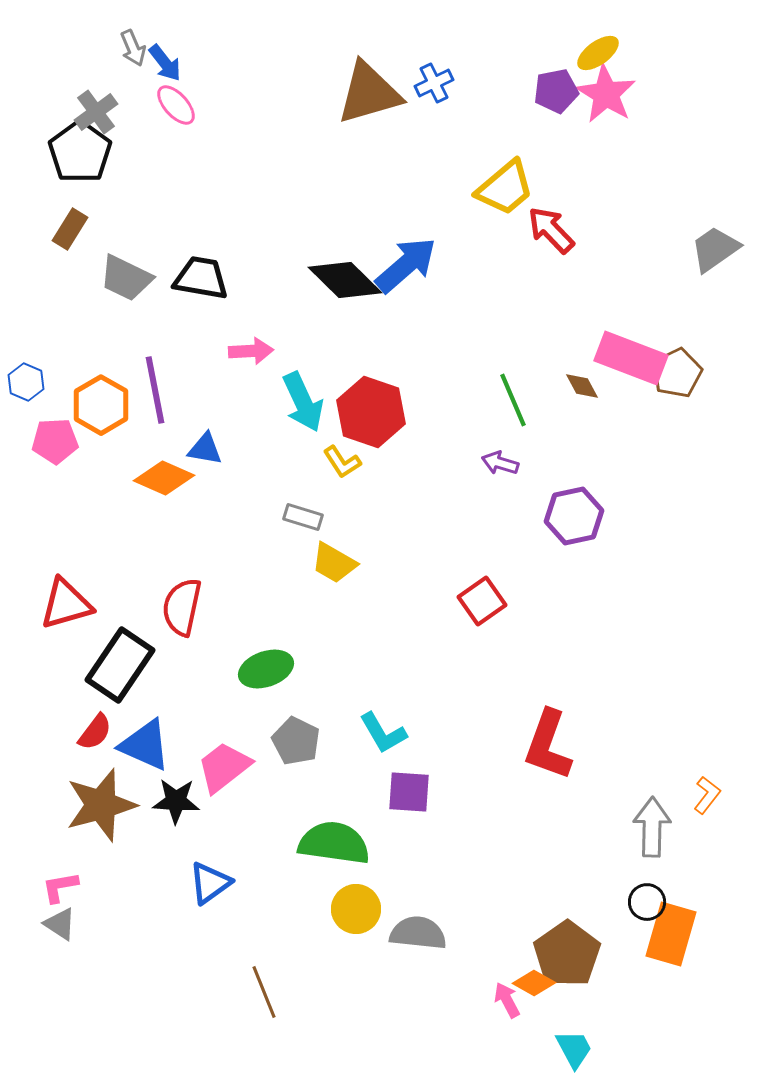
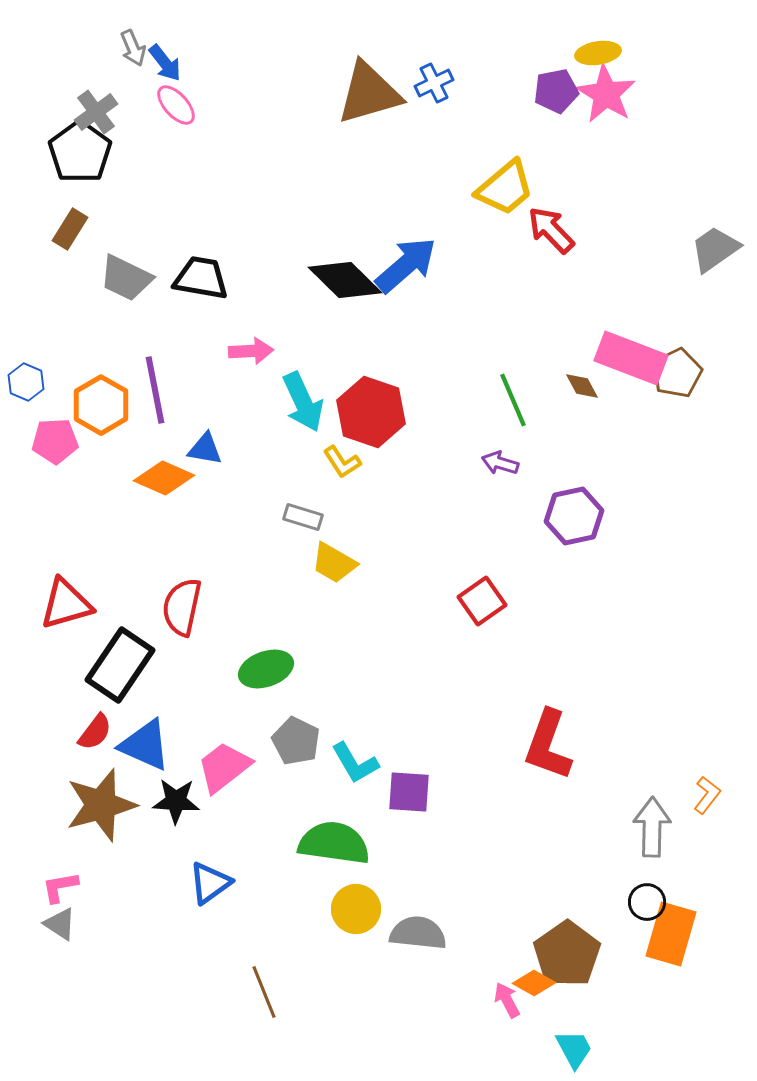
yellow ellipse at (598, 53): rotated 27 degrees clockwise
cyan L-shape at (383, 733): moved 28 px left, 30 px down
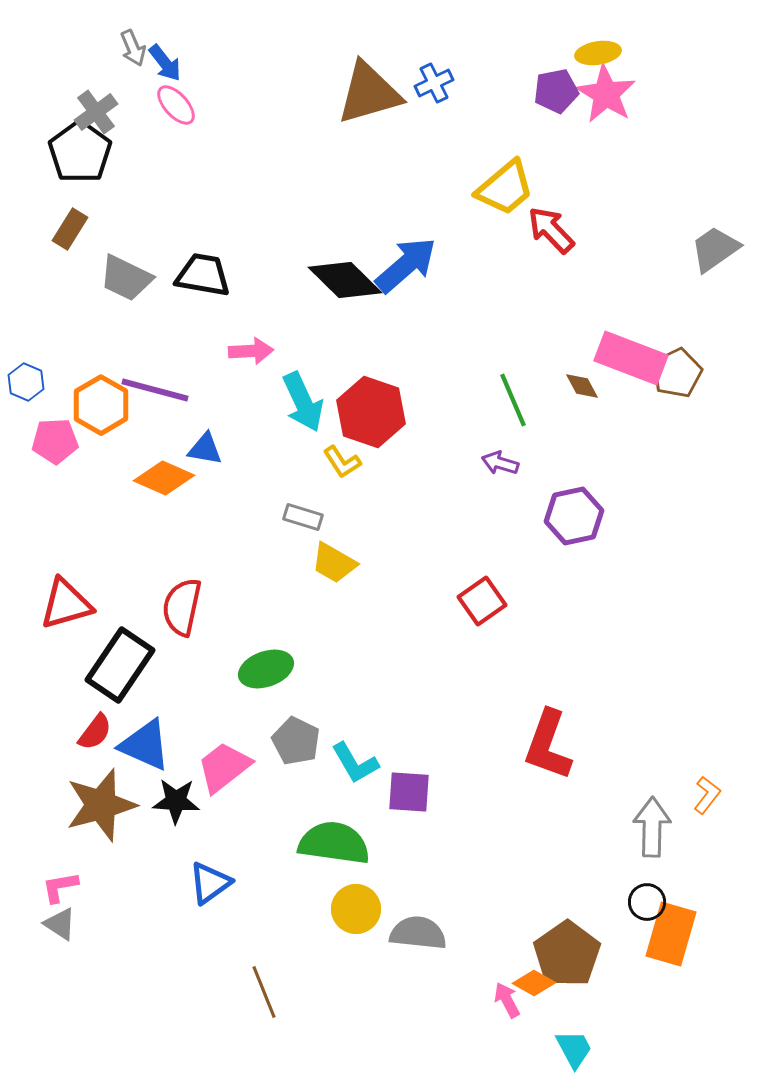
black trapezoid at (201, 278): moved 2 px right, 3 px up
purple line at (155, 390): rotated 64 degrees counterclockwise
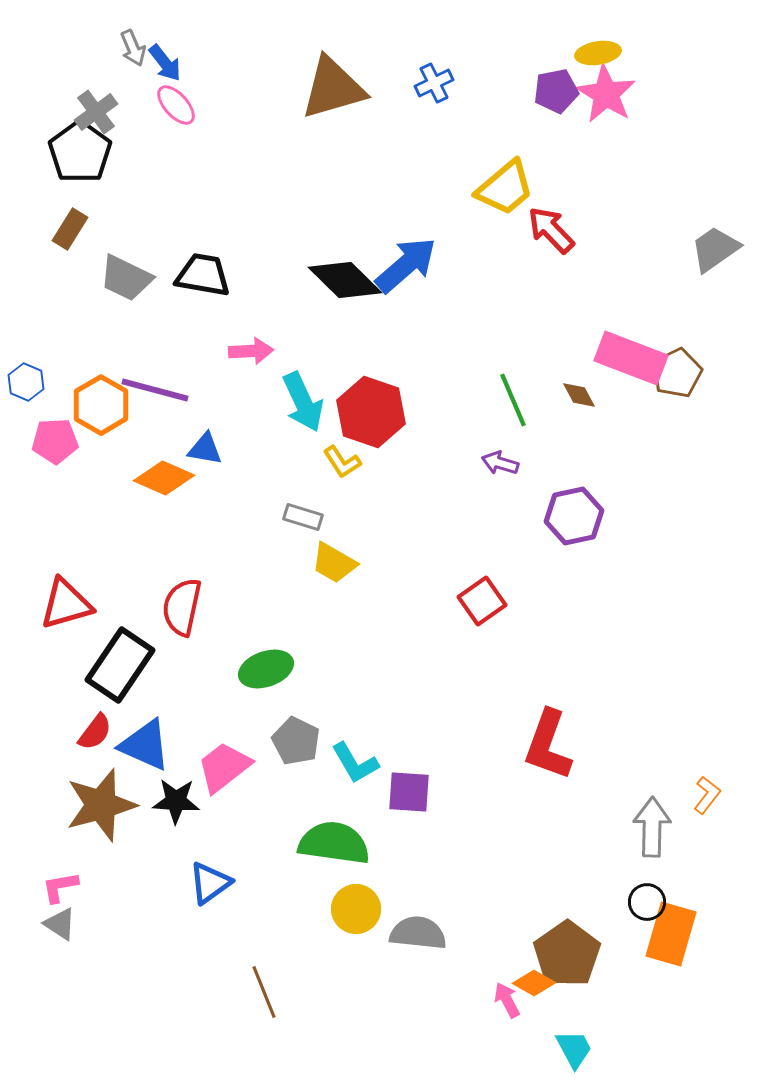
brown triangle at (369, 93): moved 36 px left, 5 px up
brown diamond at (582, 386): moved 3 px left, 9 px down
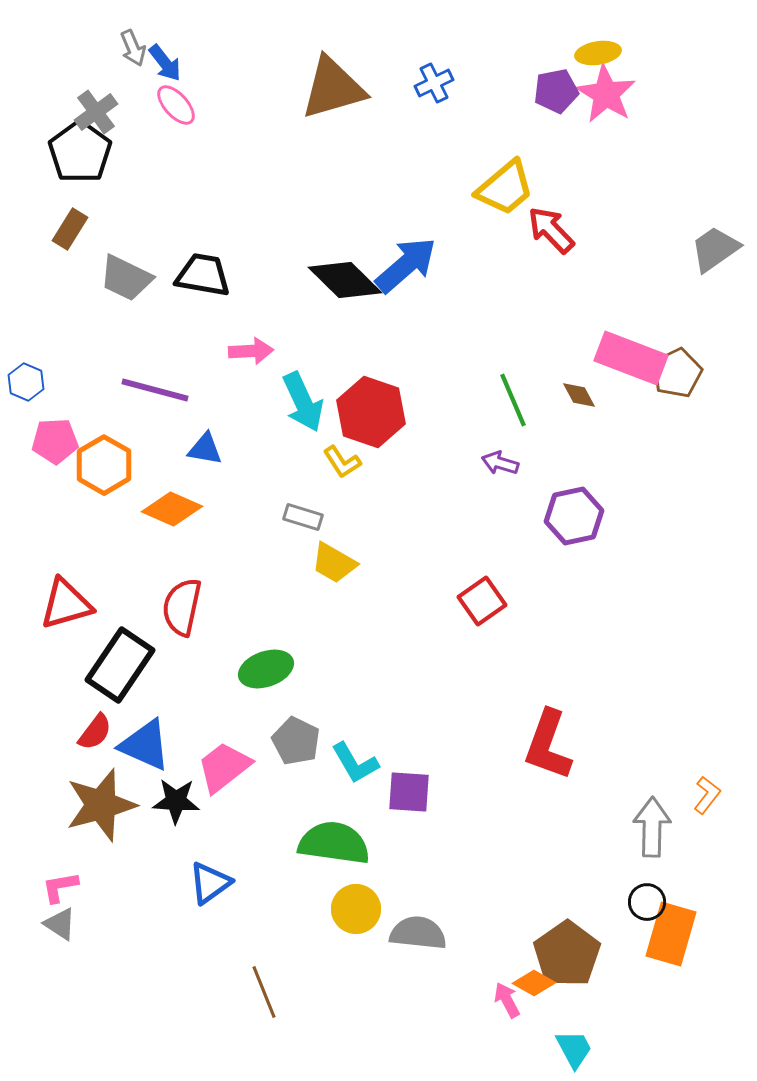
orange hexagon at (101, 405): moved 3 px right, 60 px down
orange diamond at (164, 478): moved 8 px right, 31 px down
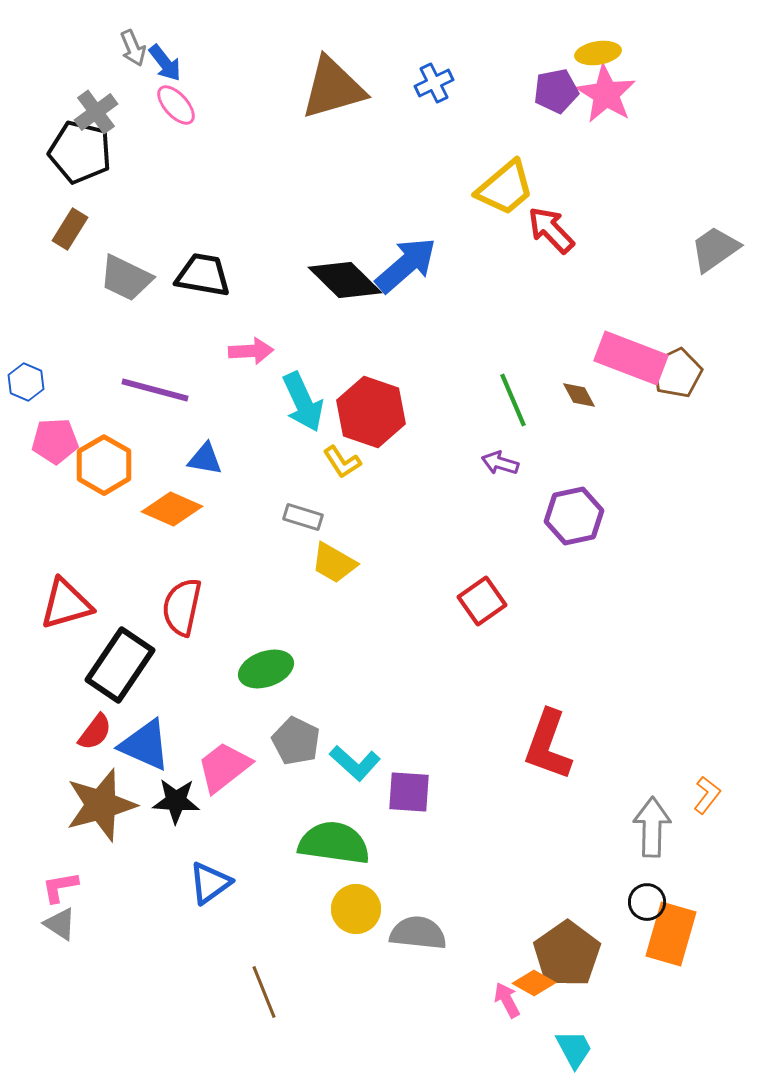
black pentagon at (80, 152): rotated 22 degrees counterclockwise
blue triangle at (205, 449): moved 10 px down
cyan L-shape at (355, 763): rotated 18 degrees counterclockwise
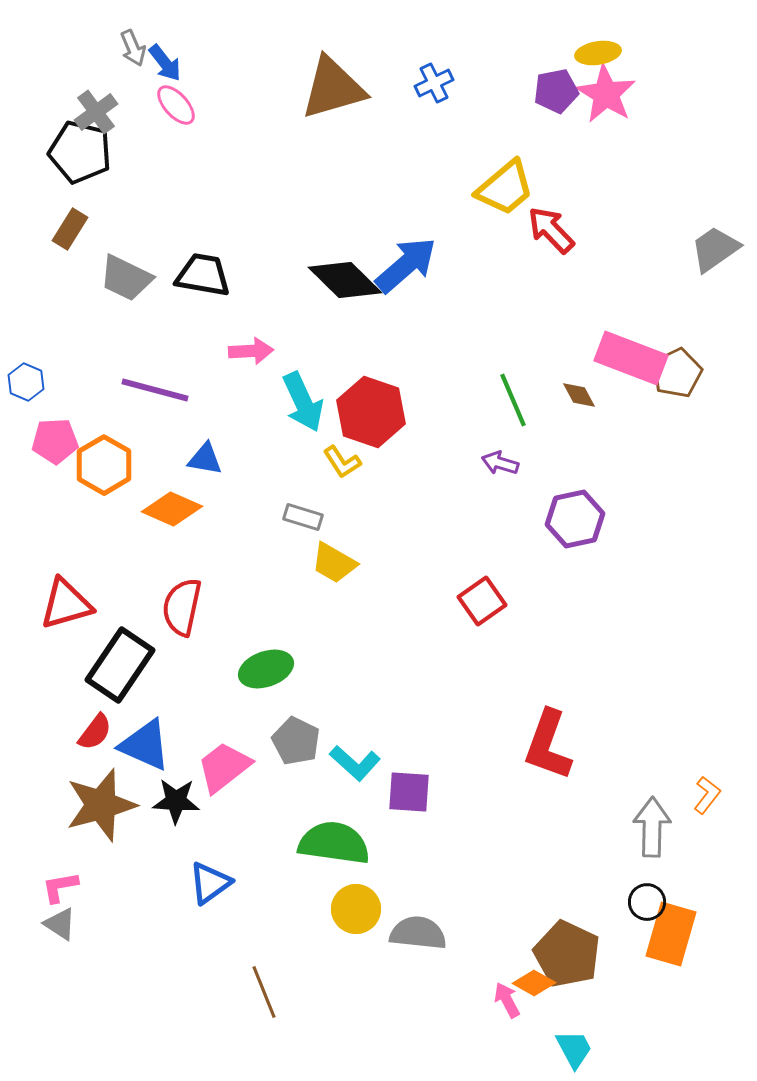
purple hexagon at (574, 516): moved 1 px right, 3 px down
brown pentagon at (567, 954): rotated 12 degrees counterclockwise
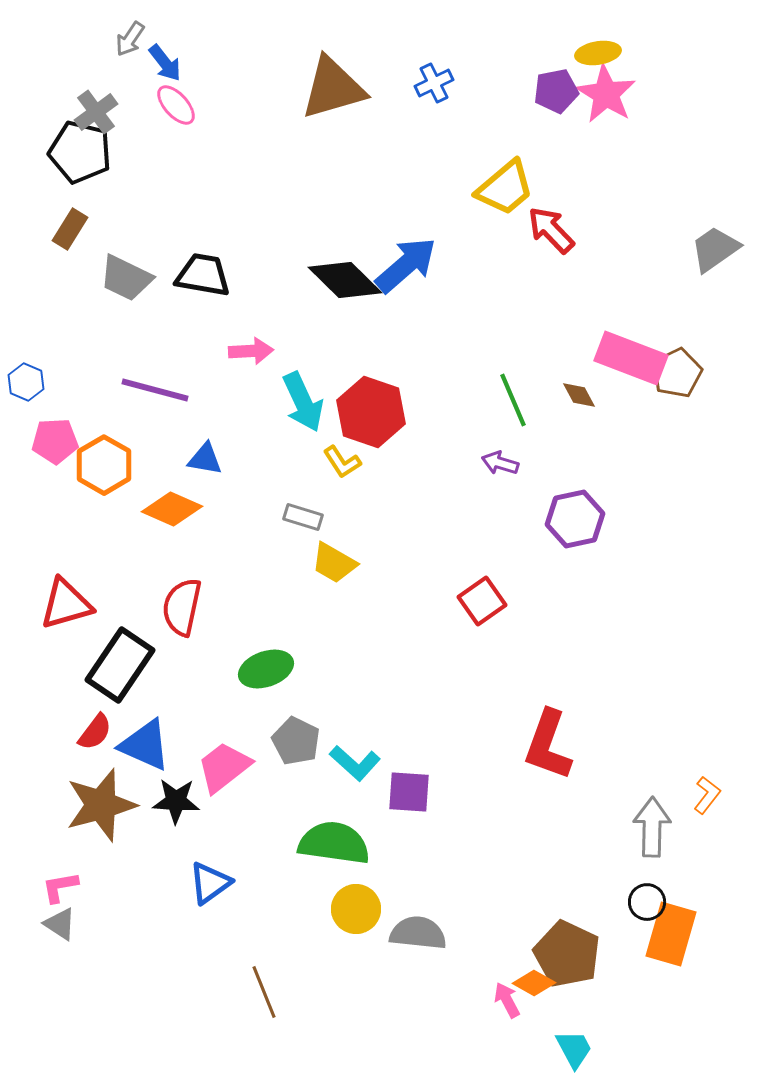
gray arrow at (133, 48): moved 3 px left, 9 px up; rotated 57 degrees clockwise
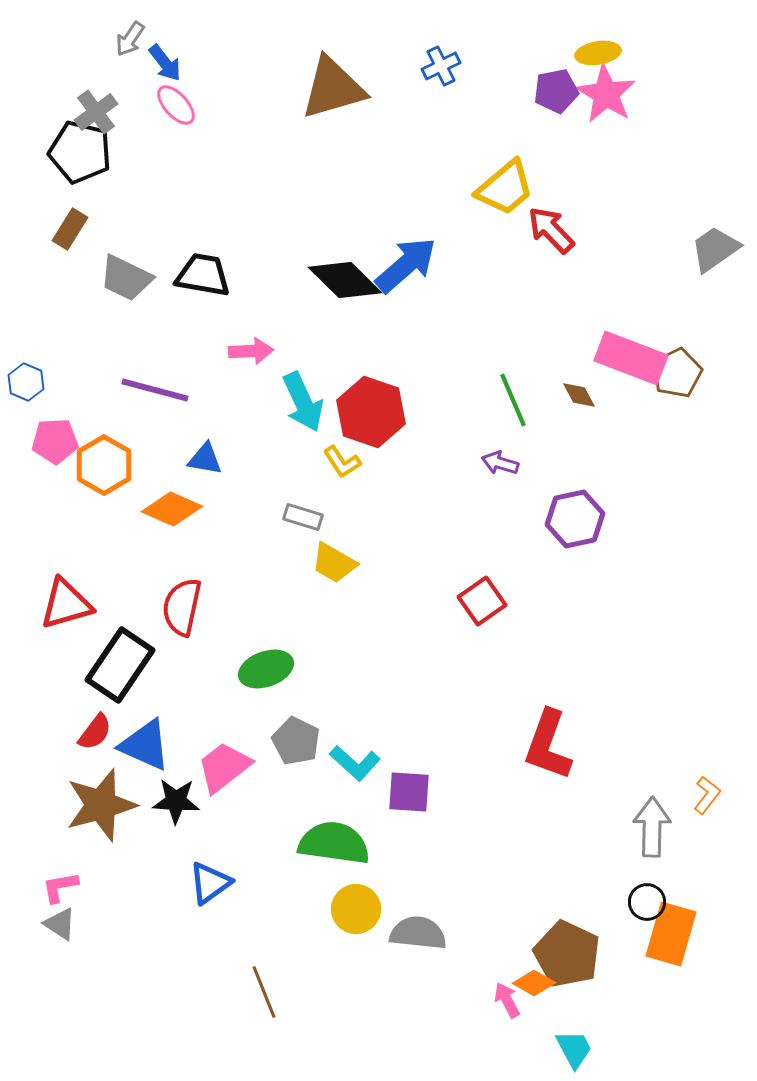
blue cross at (434, 83): moved 7 px right, 17 px up
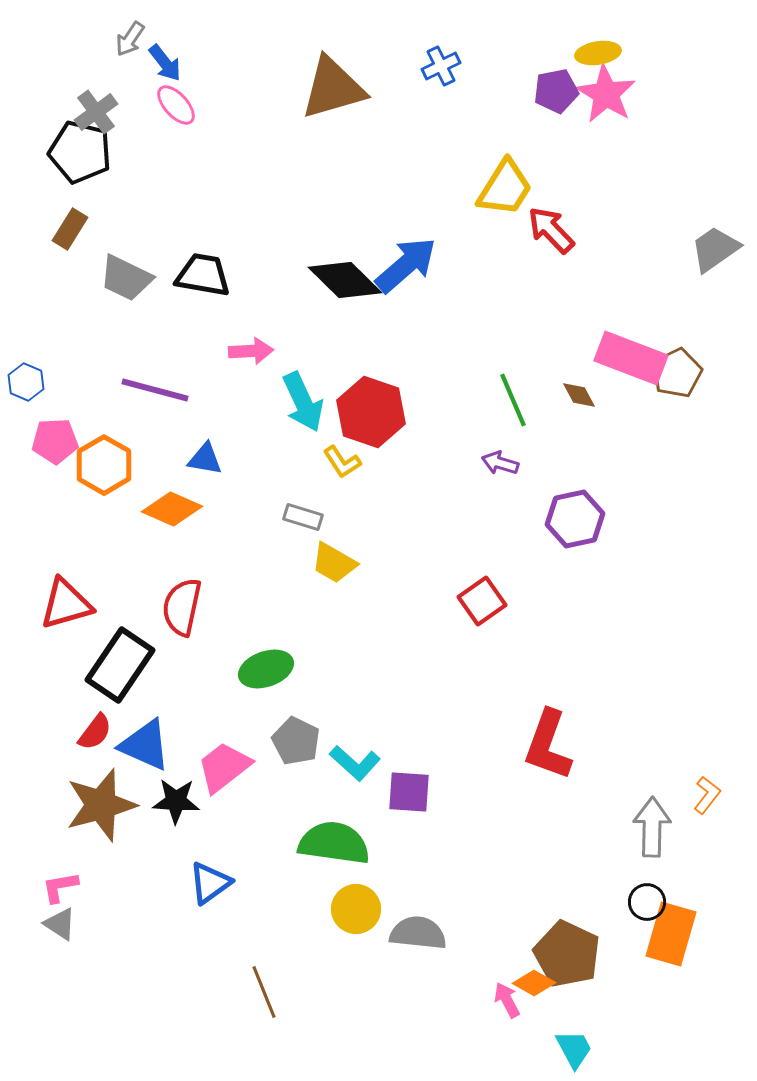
yellow trapezoid at (505, 188): rotated 18 degrees counterclockwise
